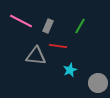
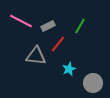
gray rectangle: rotated 40 degrees clockwise
red line: moved 2 px up; rotated 60 degrees counterclockwise
cyan star: moved 1 px left, 1 px up
gray circle: moved 5 px left
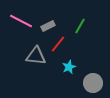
cyan star: moved 2 px up
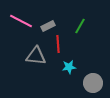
red line: rotated 42 degrees counterclockwise
cyan star: rotated 16 degrees clockwise
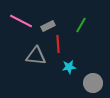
green line: moved 1 px right, 1 px up
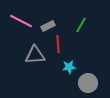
gray triangle: moved 1 px left, 1 px up; rotated 10 degrees counterclockwise
gray circle: moved 5 px left
